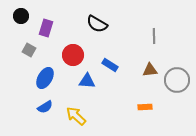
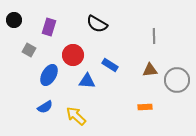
black circle: moved 7 px left, 4 px down
purple rectangle: moved 3 px right, 1 px up
blue ellipse: moved 4 px right, 3 px up
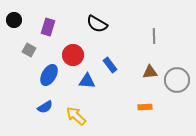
purple rectangle: moved 1 px left
blue rectangle: rotated 21 degrees clockwise
brown triangle: moved 2 px down
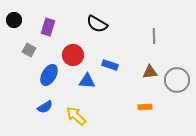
blue rectangle: rotated 35 degrees counterclockwise
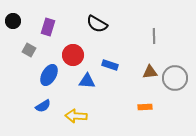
black circle: moved 1 px left, 1 px down
gray circle: moved 2 px left, 2 px up
blue semicircle: moved 2 px left, 1 px up
yellow arrow: rotated 40 degrees counterclockwise
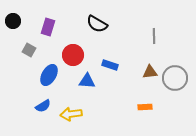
yellow arrow: moved 5 px left, 2 px up; rotated 10 degrees counterclockwise
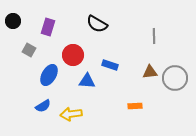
orange rectangle: moved 10 px left, 1 px up
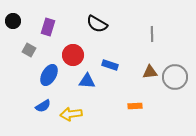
gray line: moved 2 px left, 2 px up
gray circle: moved 1 px up
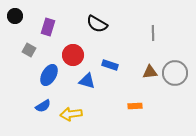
black circle: moved 2 px right, 5 px up
gray line: moved 1 px right, 1 px up
gray circle: moved 4 px up
blue triangle: rotated 12 degrees clockwise
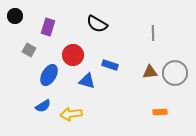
orange rectangle: moved 25 px right, 6 px down
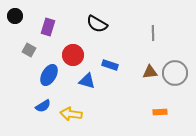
yellow arrow: rotated 15 degrees clockwise
